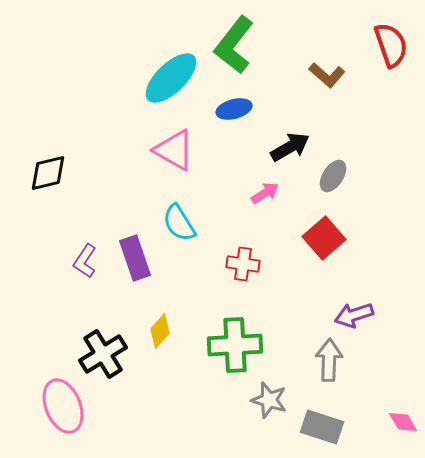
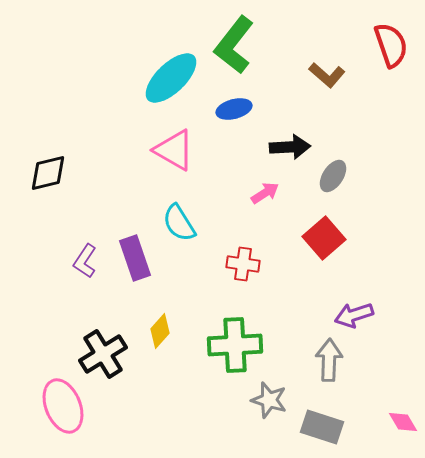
black arrow: rotated 27 degrees clockwise
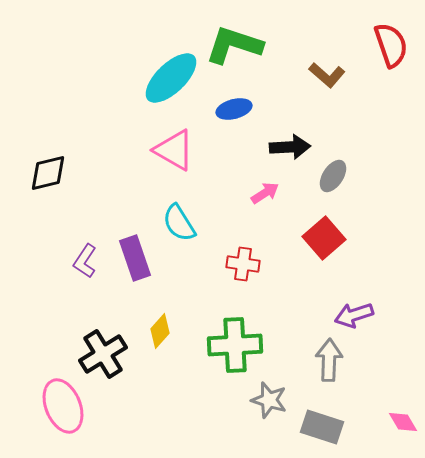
green L-shape: rotated 70 degrees clockwise
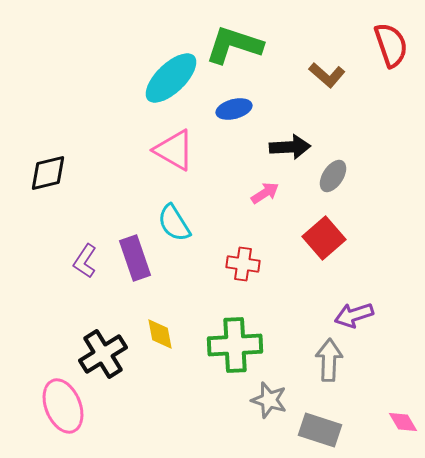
cyan semicircle: moved 5 px left
yellow diamond: moved 3 px down; rotated 52 degrees counterclockwise
gray rectangle: moved 2 px left, 3 px down
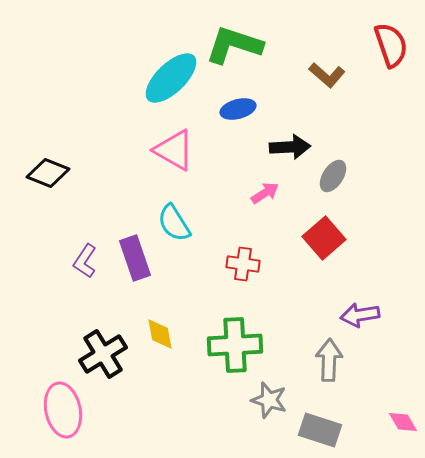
blue ellipse: moved 4 px right
black diamond: rotated 36 degrees clockwise
purple arrow: moved 6 px right; rotated 9 degrees clockwise
pink ellipse: moved 4 px down; rotated 10 degrees clockwise
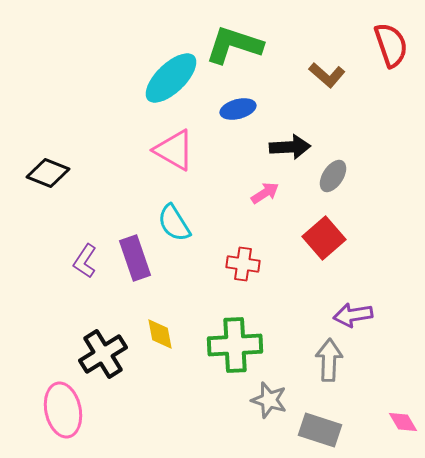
purple arrow: moved 7 px left
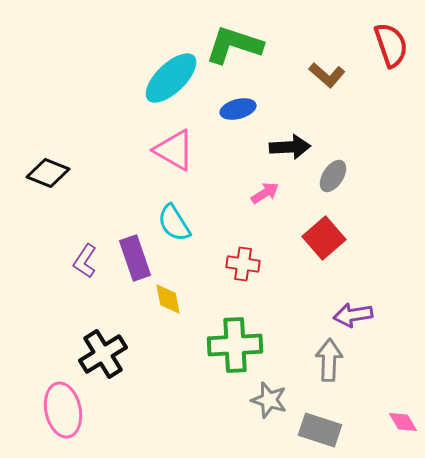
yellow diamond: moved 8 px right, 35 px up
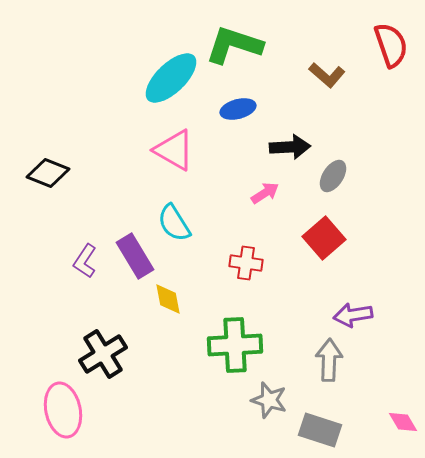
purple rectangle: moved 2 px up; rotated 12 degrees counterclockwise
red cross: moved 3 px right, 1 px up
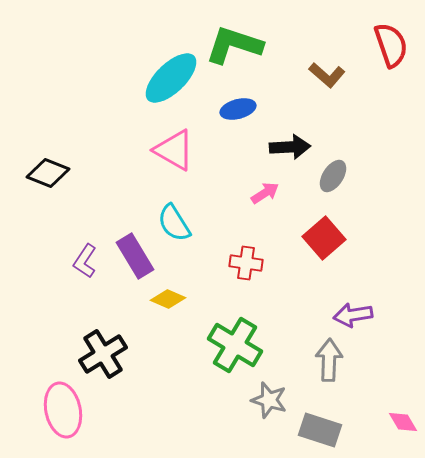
yellow diamond: rotated 56 degrees counterclockwise
green cross: rotated 34 degrees clockwise
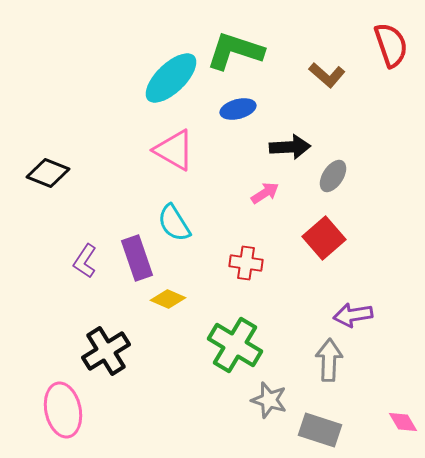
green L-shape: moved 1 px right, 6 px down
purple rectangle: moved 2 px right, 2 px down; rotated 12 degrees clockwise
black cross: moved 3 px right, 3 px up
